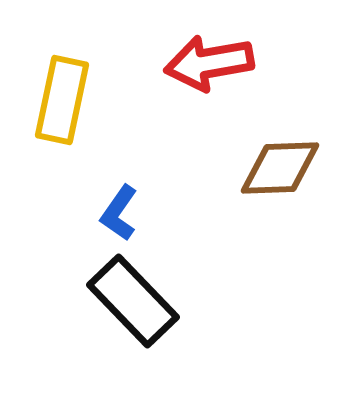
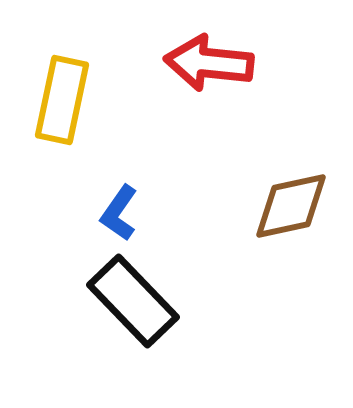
red arrow: rotated 16 degrees clockwise
brown diamond: moved 11 px right, 38 px down; rotated 10 degrees counterclockwise
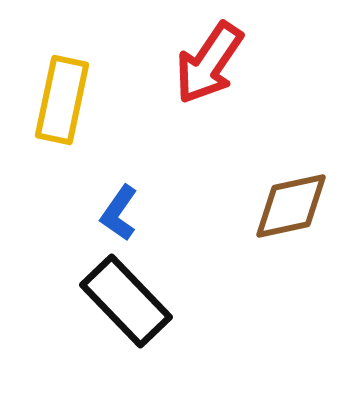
red arrow: rotated 62 degrees counterclockwise
black rectangle: moved 7 px left
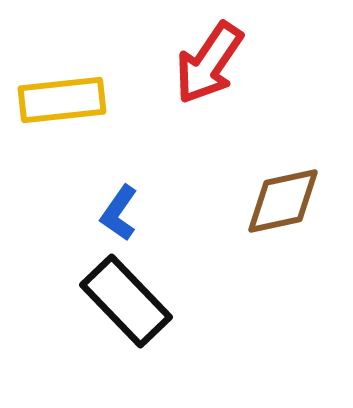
yellow rectangle: rotated 72 degrees clockwise
brown diamond: moved 8 px left, 5 px up
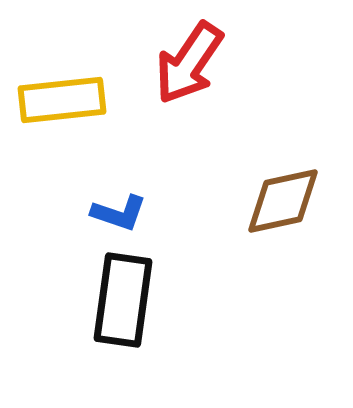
red arrow: moved 20 px left
blue L-shape: rotated 106 degrees counterclockwise
black rectangle: moved 3 px left, 1 px up; rotated 52 degrees clockwise
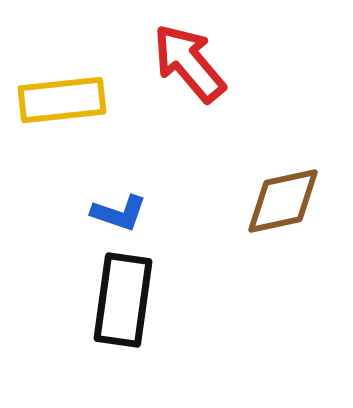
red arrow: rotated 106 degrees clockwise
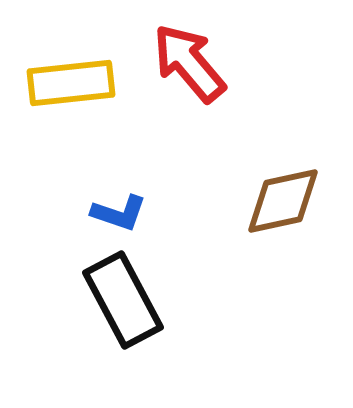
yellow rectangle: moved 9 px right, 17 px up
black rectangle: rotated 36 degrees counterclockwise
